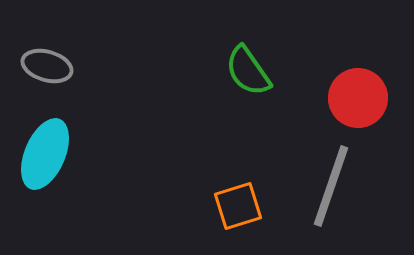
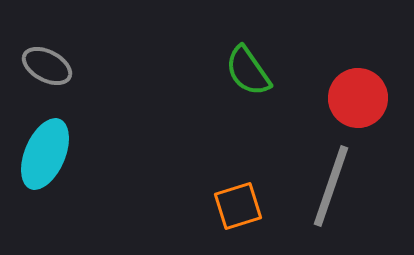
gray ellipse: rotated 12 degrees clockwise
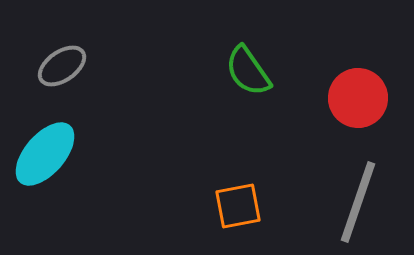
gray ellipse: moved 15 px right; rotated 63 degrees counterclockwise
cyan ellipse: rotated 18 degrees clockwise
gray line: moved 27 px right, 16 px down
orange square: rotated 6 degrees clockwise
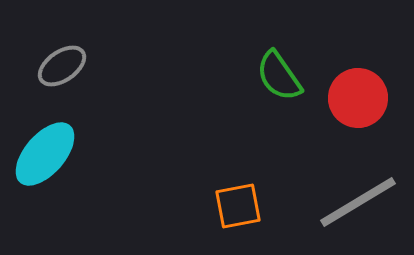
green semicircle: moved 31 px right, 5 px down
gray line: rotated 40 degrees clockwise
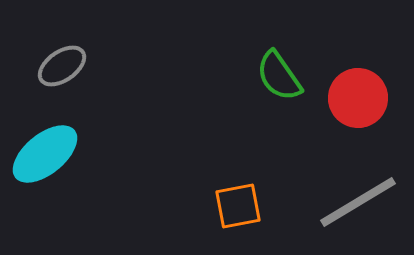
cyan ellipse: rotated 10 degrees clockwise
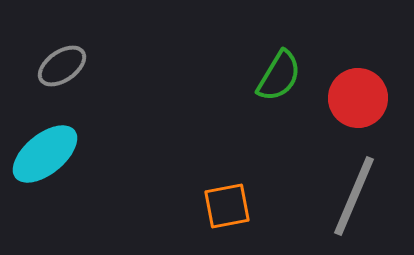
green semicircle: rotated 114 degrees counterclockwise
gray line: moved 4 px left, 6 px up; rotated 36 degrees counterclockwise
orange square: moved 11 px left
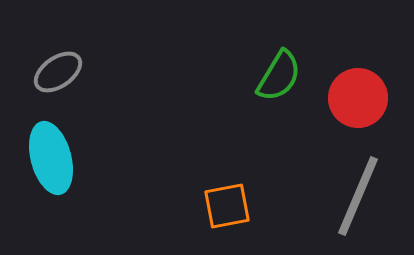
gray ellipse: moved 4 px left, 6 px down
cyan ellipse: moved 6 px right, 4 px down; rotated 66 degrees counterclockwise
gray line: moved 4 px right
